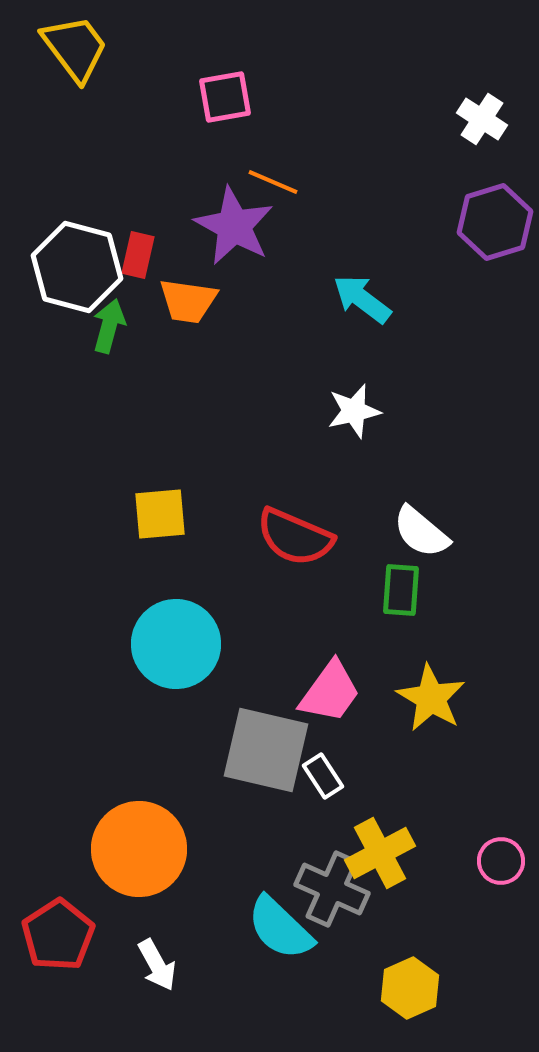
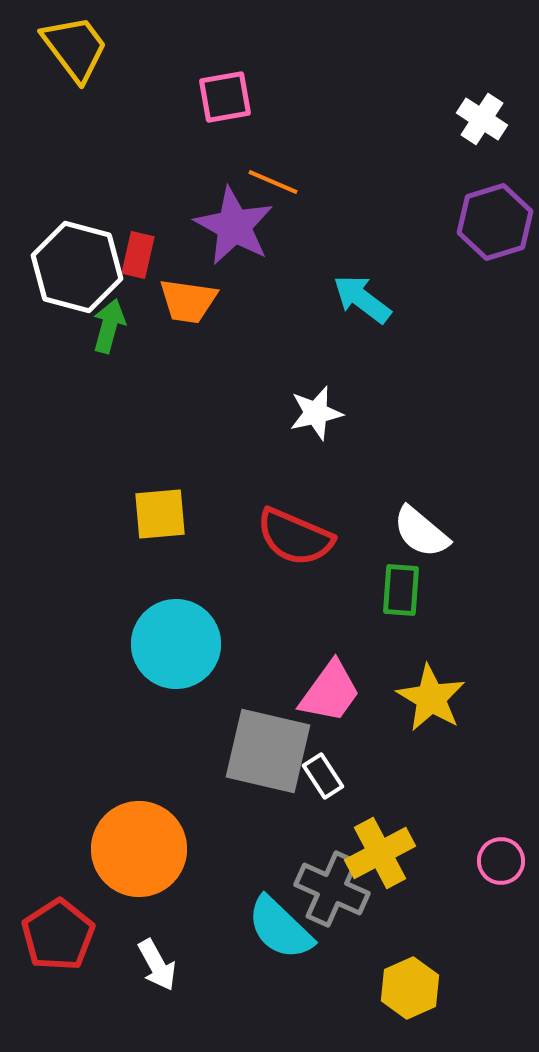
white star: moved 38 px left, 2 px down
gray square: moved 2 px right, 1 px down
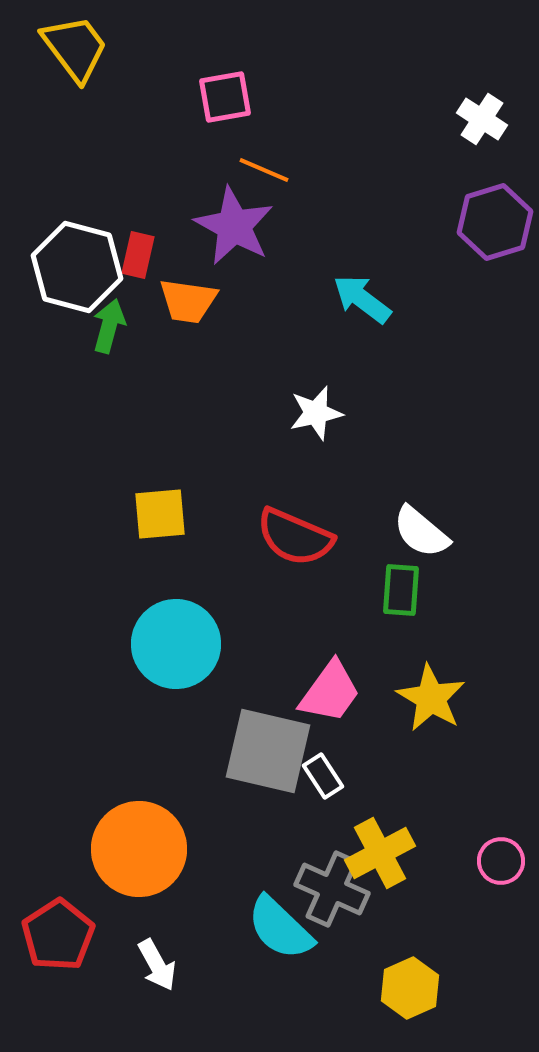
orange line: moved 9 px left, 12 px up
